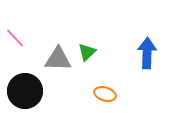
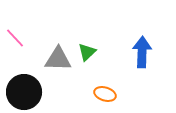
blue arrow: moved 5 px left, 1 px up
black circle: moved 1 px left, 1 px down
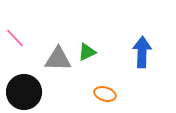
green triangle: rotated 18 degrees clockwise
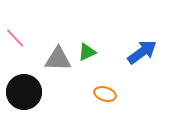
blue arrow: rotated 52 degrees clockwise
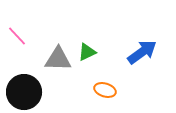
pink line: moved 2 px right, 2 px up
orange ellipse: moved 4 px up
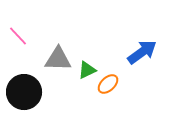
pink line: moved 1 px right
green triangle: moved 18 px down
orange ellipse: moved 3 px right, 6 px up; rotated 60 degrees counterclockwise
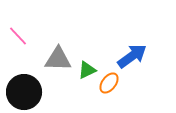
blue arrow: moved 10 px left, 4 px down
orange ellipse: moved 1 px right, 1 px up; rotated 10 degrees counterclockwise
